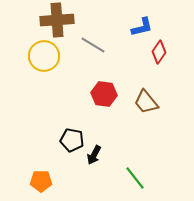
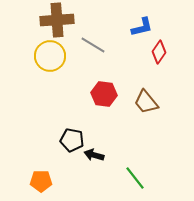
yellow circle: moved 6 px right
black arrow: rotated 78 degrees clockwise
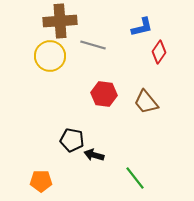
brown cross: moved 3 px right, 1 px down
gray line: rotated 15 degrees counterclockwise
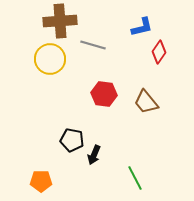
yellow circle: moved 3 px down
black arrow: rotated 84 degrees counterclockwise
green line: rotated 10 degrees clockwise
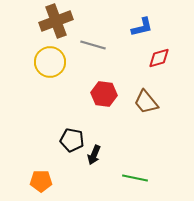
brown cross: moved 4 px left; rotated 16 degrees counterclockwise
red diamond: moved 6 px down; rotated 40 degrees clockwise
yellow circle: moved 3 px down
green line: rotated 50 degrees counterclockwise
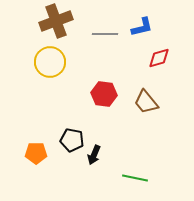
gray line: moved 12 px right, 11 px up; rotated 15 degrees counterclockwise
orange pentagon: moved 5 px left, 28 px up
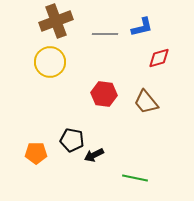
black arrow: rotated 42 degrees clockwise
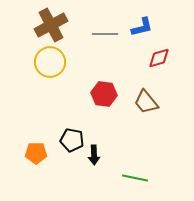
brown cross: moved 5 px left, 4 px down; rotated 8 degrees counterclockwise
black arrow: rotated 66 degrees counterclockwise
